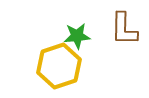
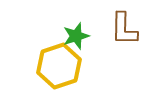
green star: moved 1 px left; rotated 12 degrees counterclockwise
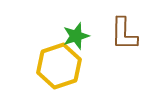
brown L-shape: moved 5 px down
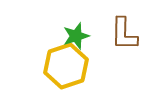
yellow hexagon: moved 7 px right
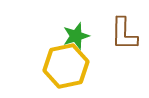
yellow hexagon: rotated 6 degrees clockwise
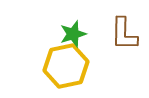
green star: moved 3 px left, 2 px up
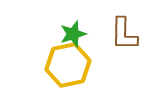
yellow hexagon: moved 2 px right, 1 px up
